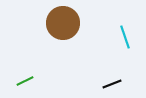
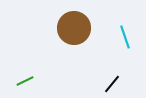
brown circle: moved 11 px right, 5 px down
black line: rotated 30 degrees counterclockwise
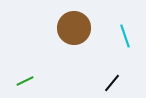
cyan line: moved 1 px up
black line: moved 1 px up
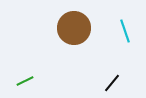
cyan line: moved 5 px up
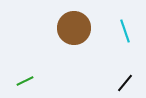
black line: moved 13 px right
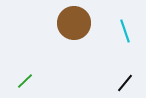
brown circle: moved 5 px up
green line: rotated 18 degrees counterclockwise
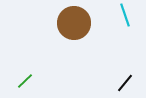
cyan line: moved 16 px up
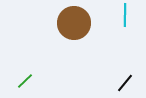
cyan line: rotated 20 degrees clockwise
